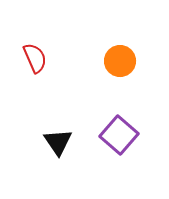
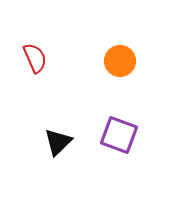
purple square: rotated 21 degrees counterclockwise
black triangle: rotated 20 degrees clockwise
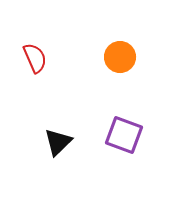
orange circle: moved 4 px up
purple square: moved 5 px right
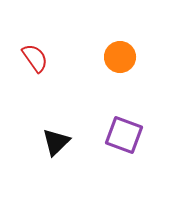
red semicircle: rotated 12 degrees counterclockwise
black triangle: moved 2 px left
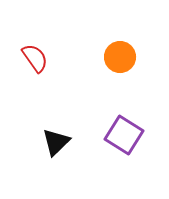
purple square: rotated 12 degrees clockwise
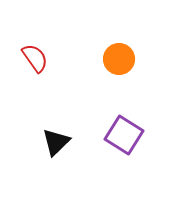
orange circle: moved 1 px left, 2 px down
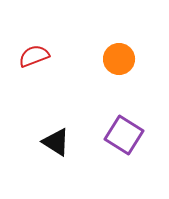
red semicircle: moved 1 px left, 2 px up; rotated 76 degrees counterclockwise
black triangle: rotated 44 degrees counterclockwise
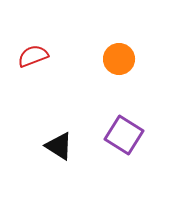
red semicircle: moved 1 px left
black triangle: moved 3 px right, 4 px down
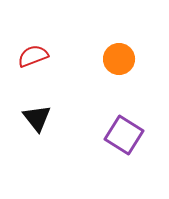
black triangle: moved 22 px left, 28 px up; rotated 20 degrees clockwise
